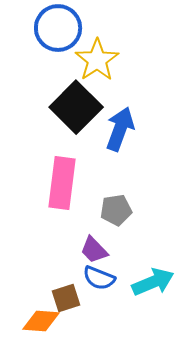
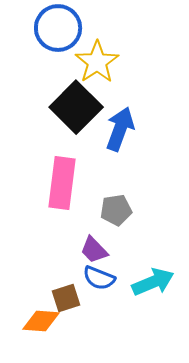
yellow star: moved 2 px down
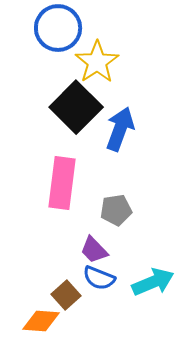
brown square: moved 3 px up; rotated 24 degrees counterclockwise
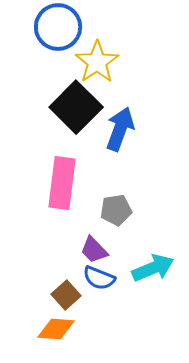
blue circle: moved 1 px up
cyan arrow: moved 14 px up
orange diamond: moved 15 px right, 8 px down
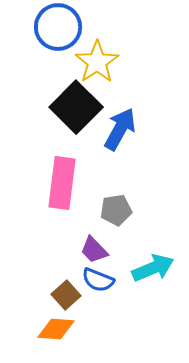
blue arrow: rotated 9 degrees clockwise
blue semicircle: moved 1 px left, 2 px down
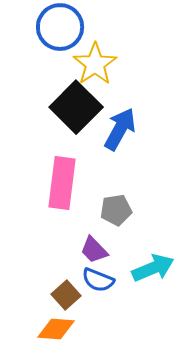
blue circle: moved 2 px right
yellow star: moved 2 px left, 2 px down
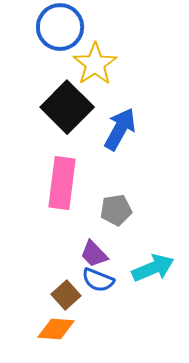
black square: moved 9 px left
purple trapezoid: moved 4 px down
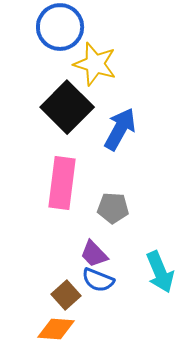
yellow star: rotated 21 degrees counterclockwise
gray pentagon: moved 3 px left, 2 px up; rotated 12 degrees clockwise
cyan arrow: moved 7 px right, 4 px down; rotated 90 degrees clockwise
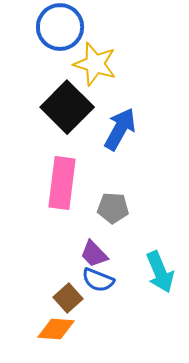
brown square: moved 2 px right, 3 px down
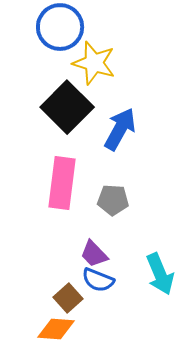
yellow star: moved 1 px left, 1 px up
gray pentagon: moved 8 px up
cyan arrow: moved 2 px down
